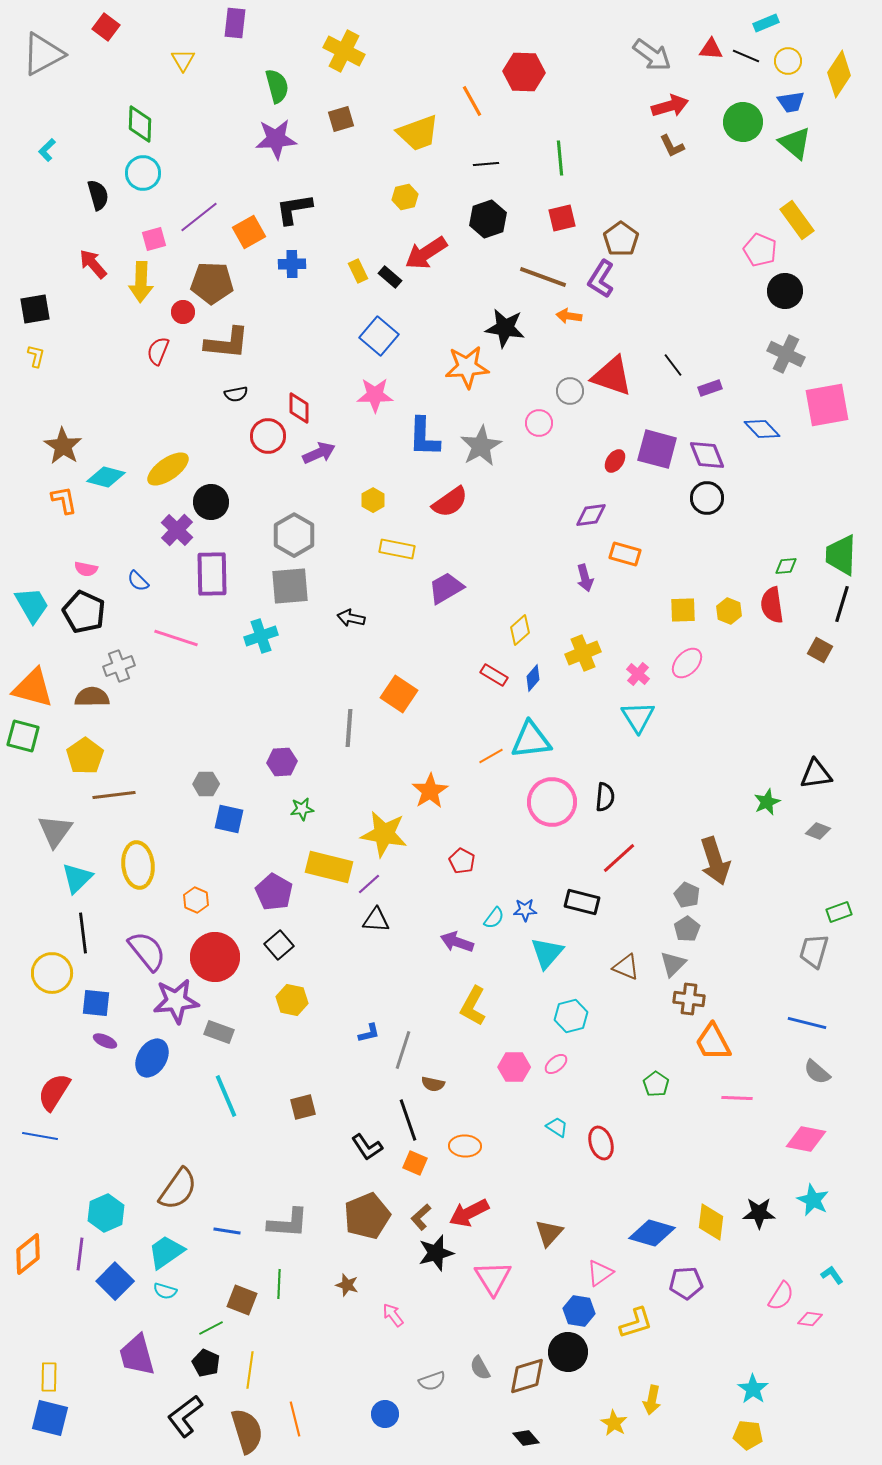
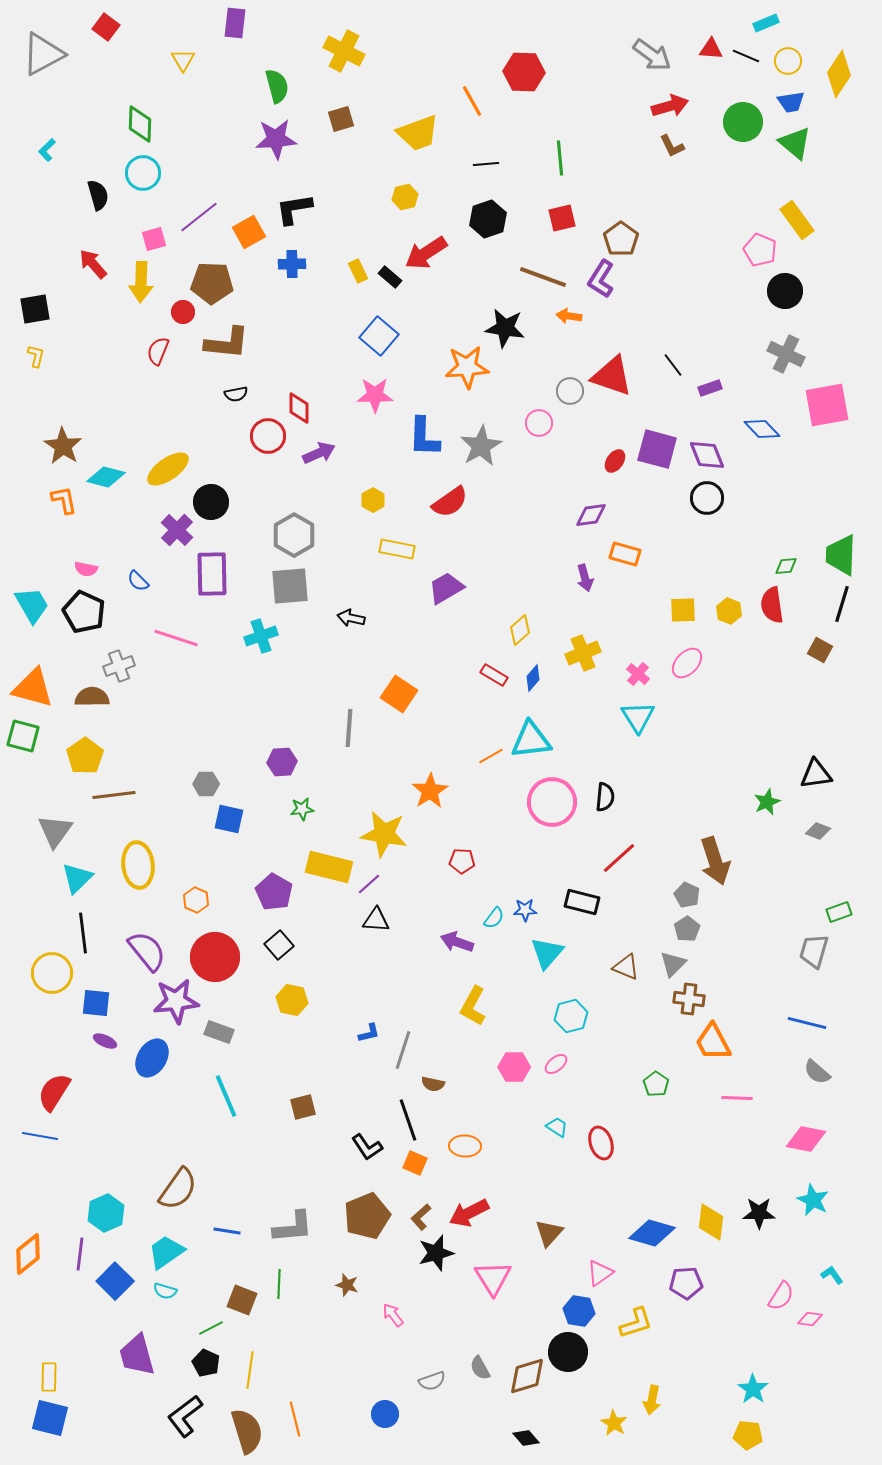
red pentagon at (462, 861): rotated 25 degrees counterclockwise
gray L-shape at (288, 1223): moved 5 px right, 4 px down; rotated 9 degrees counterclockwise
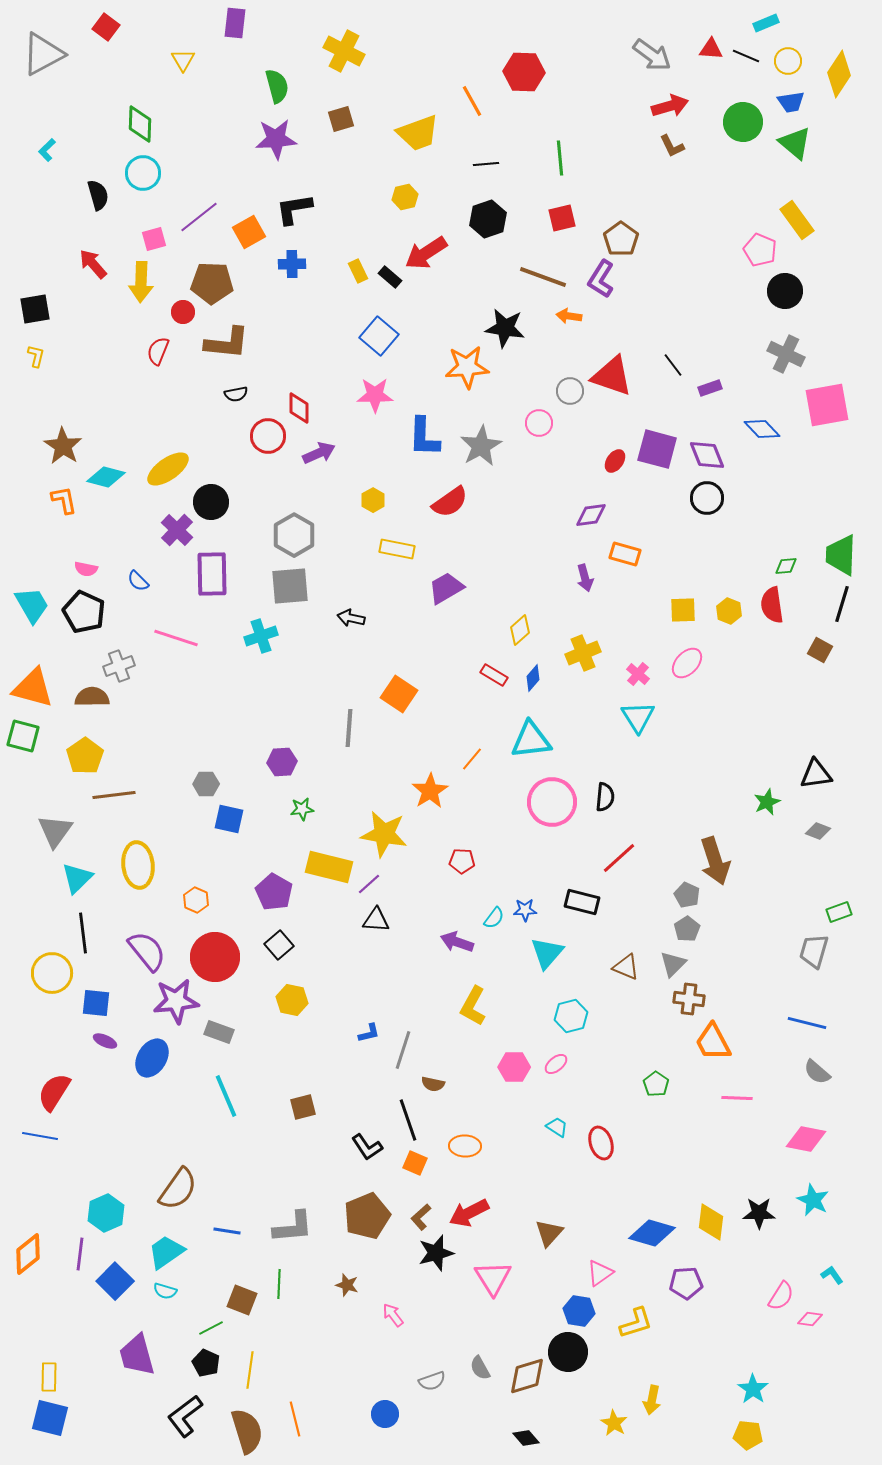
orange line at (491, 756): moved 19 px left, 3 px down; rotated 20 degrees counterclockwise
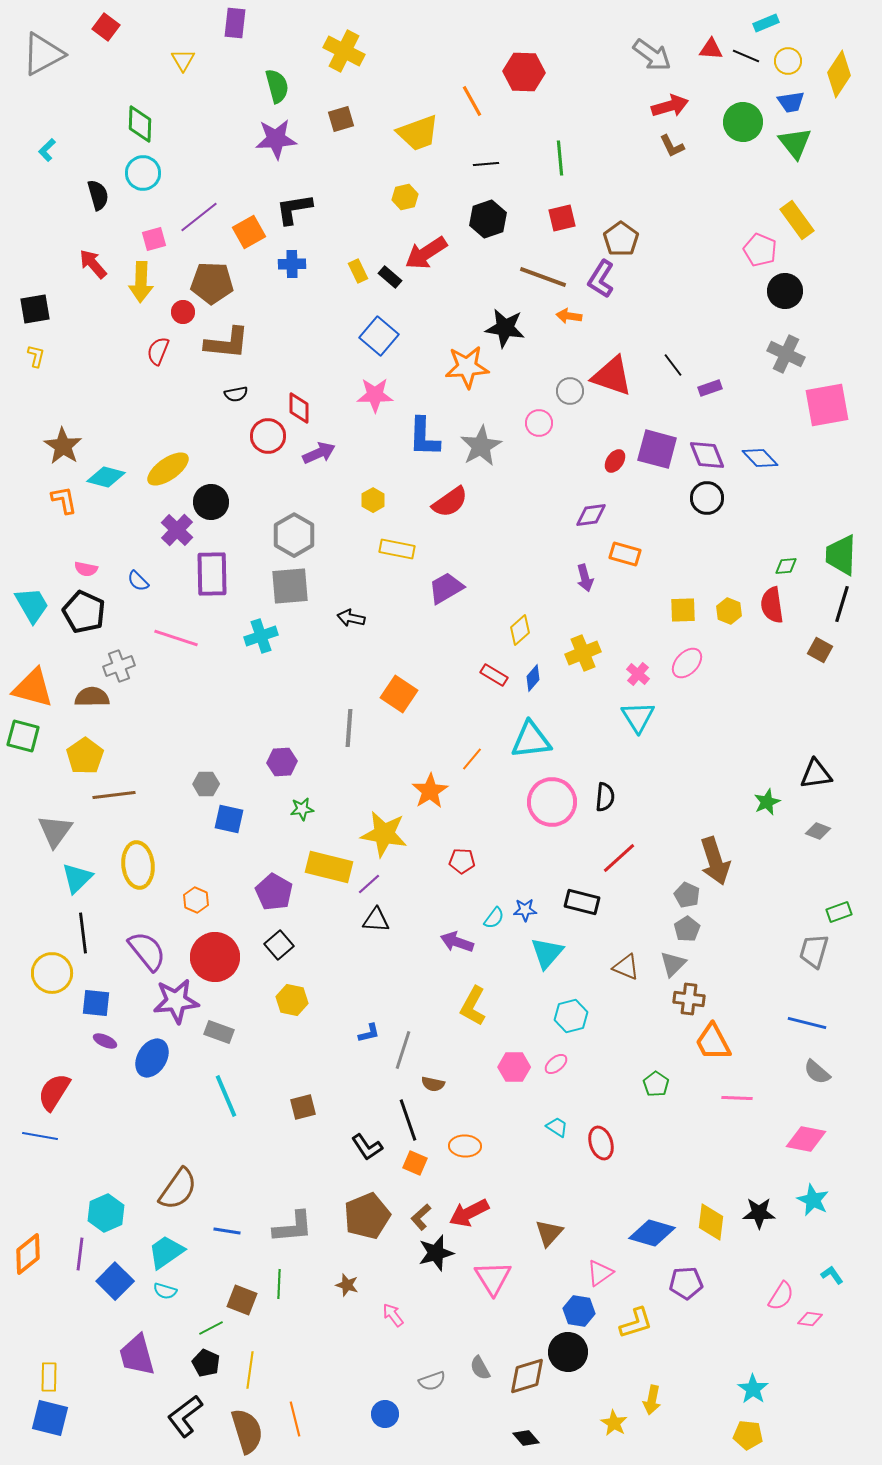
green triangle at (795, 143): rotated 12 degrees clockwise
blue diamond at (762, 429): moved 2 px left, 29 px down
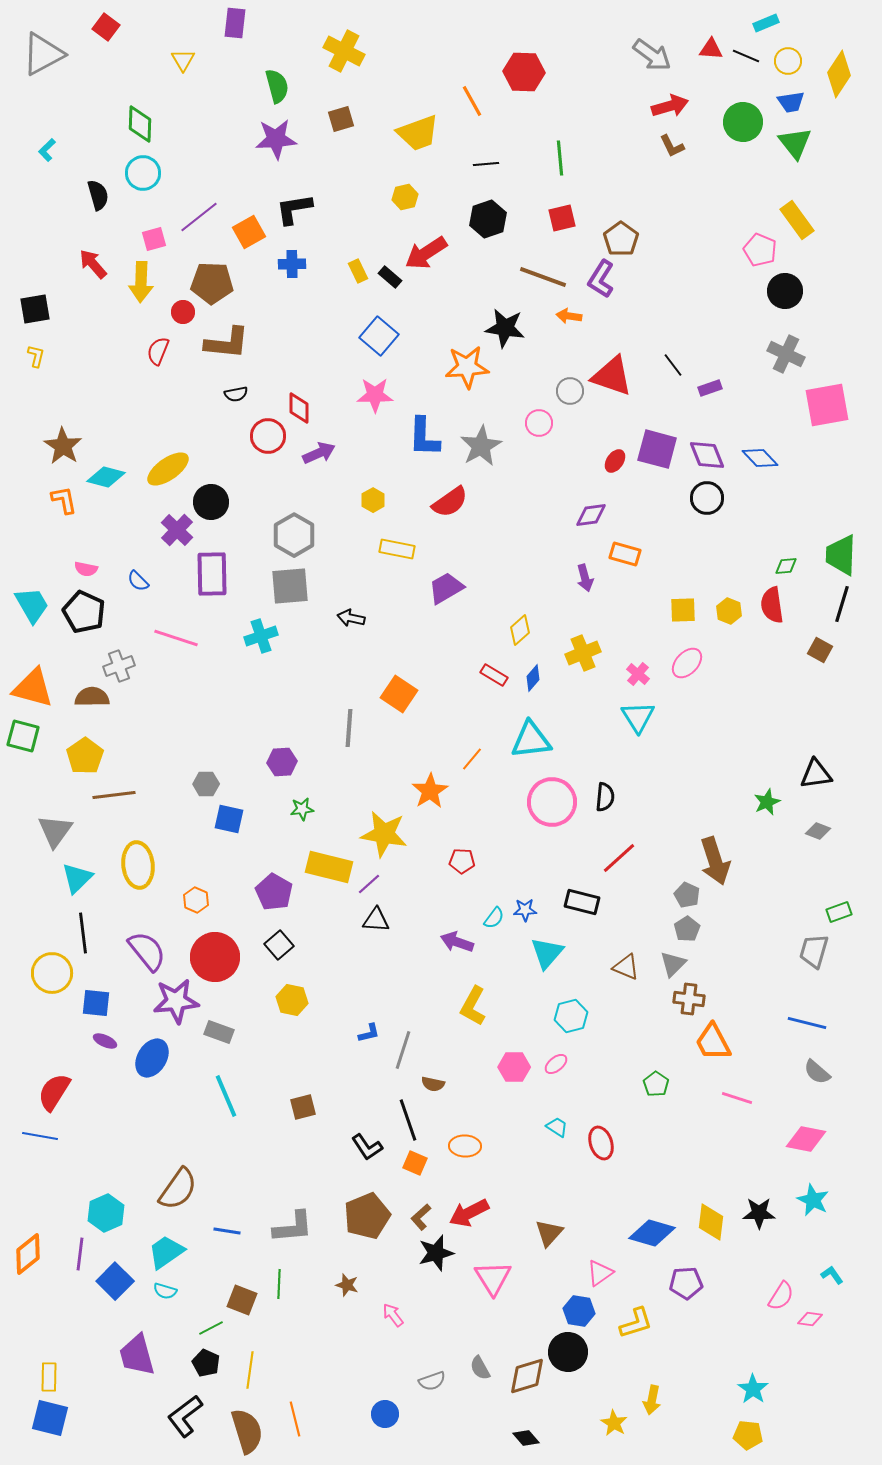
pink line at (737, 1098): rotated 16 degrees clockwise
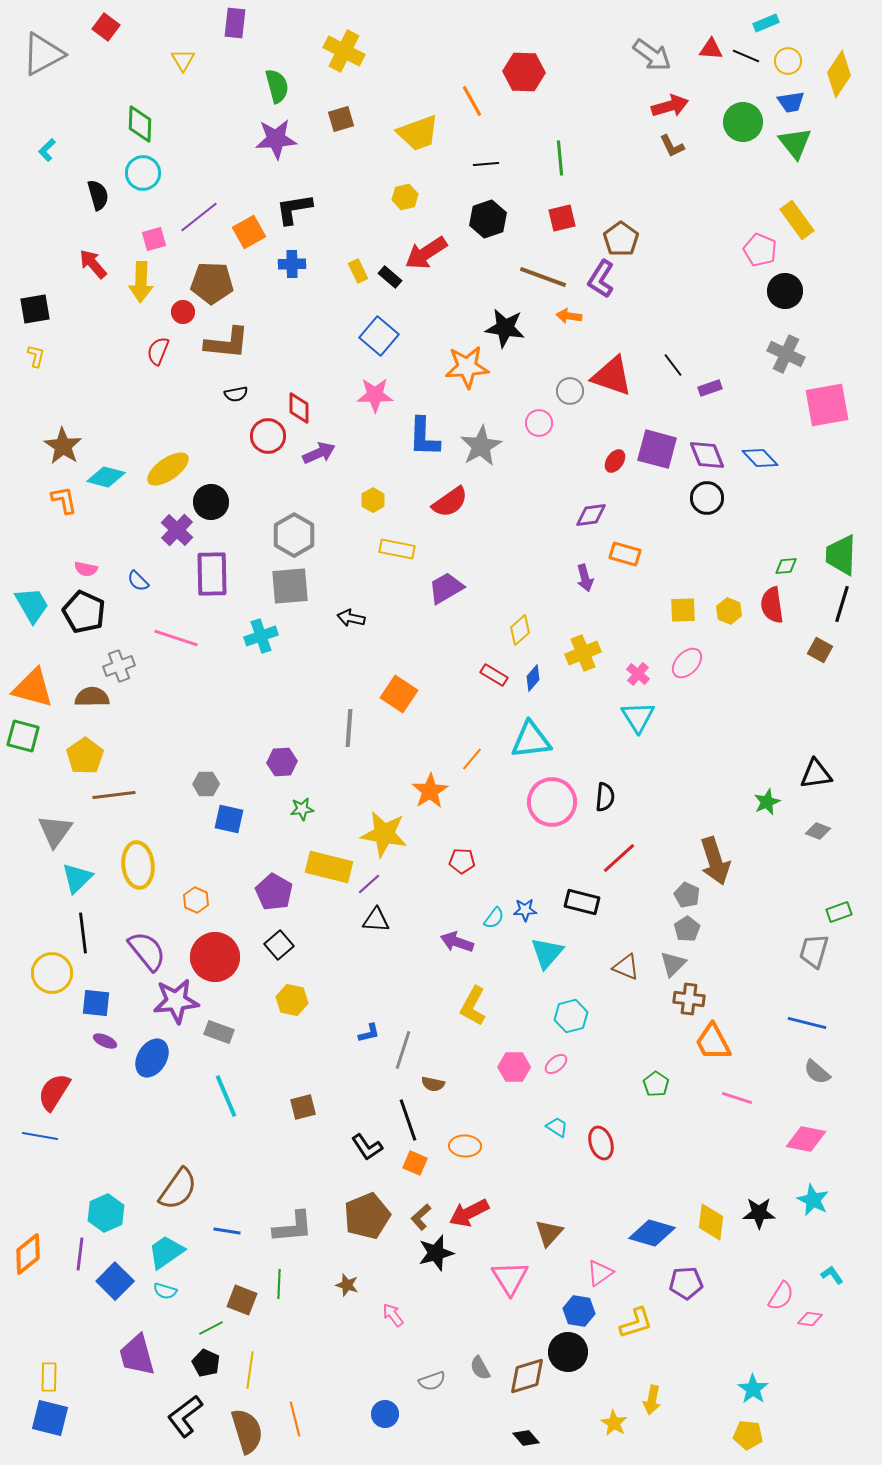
pink triangle at (493, 1278): moved 17 px right
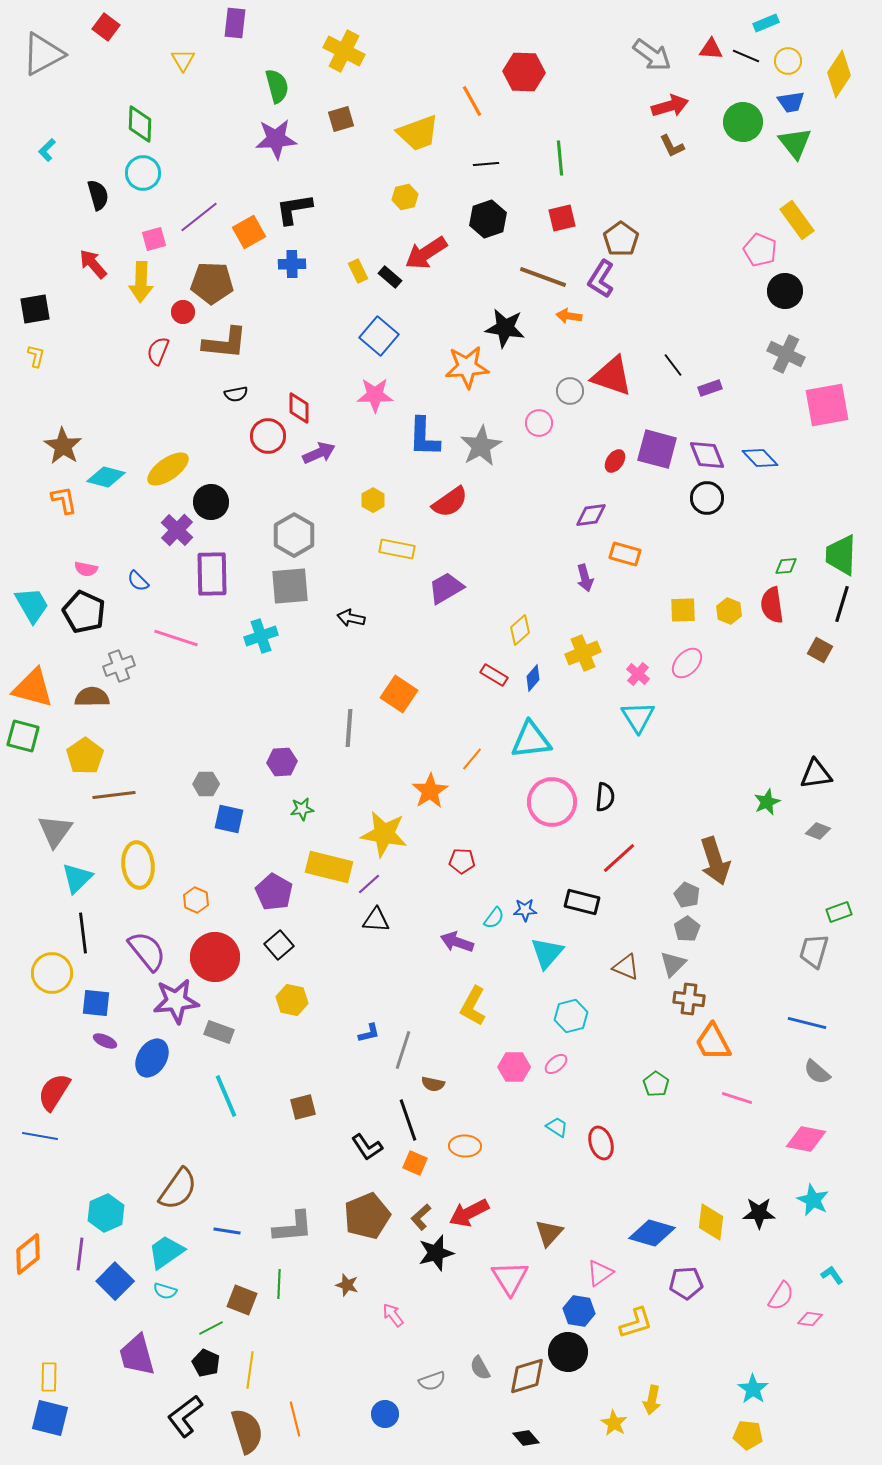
brown L-shape at (227, 343): moved 2 px left
